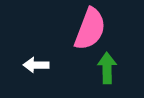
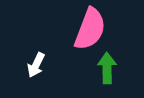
white arrow: rotated 65 degrees counterclockwise
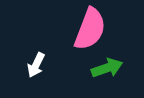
green arrow: rotated 72 degrees clockwise
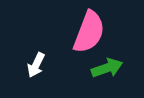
pink semicircle: moved 1 px left, 3 px down
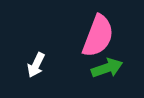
pink semicircle: moved 9 px right, 4 px down
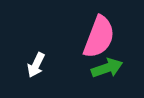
pink semicircle: moved 1 px right, 1 px down
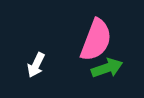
pink semicircle: moved 3 px left, 3 px down
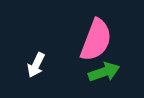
green arrow: moved 3 px left, 4 px down
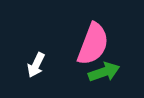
pink semicircle: moved 3 px left, 4 px down
